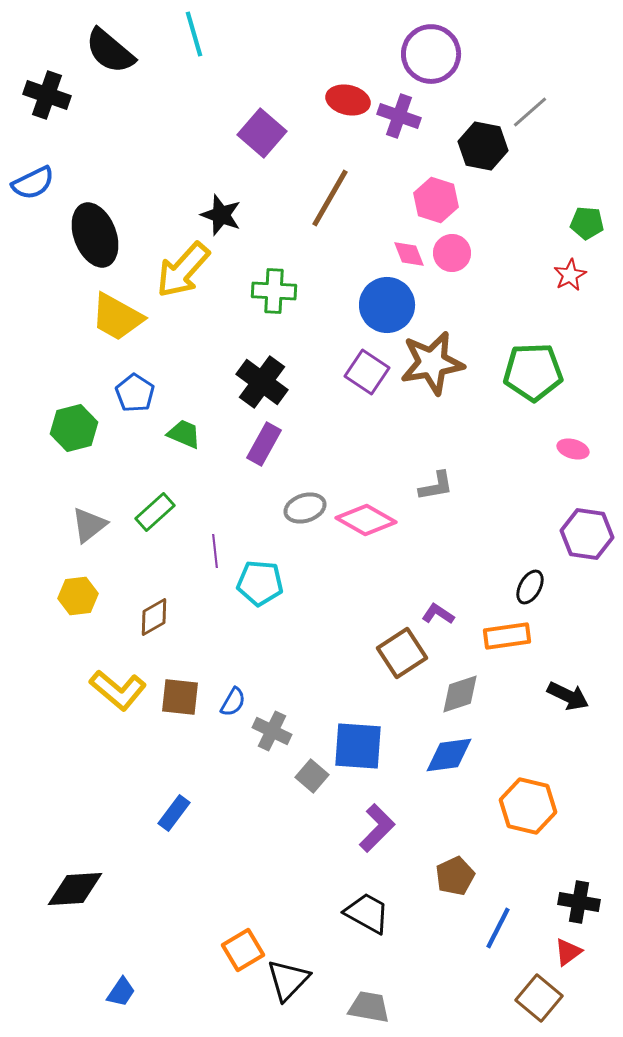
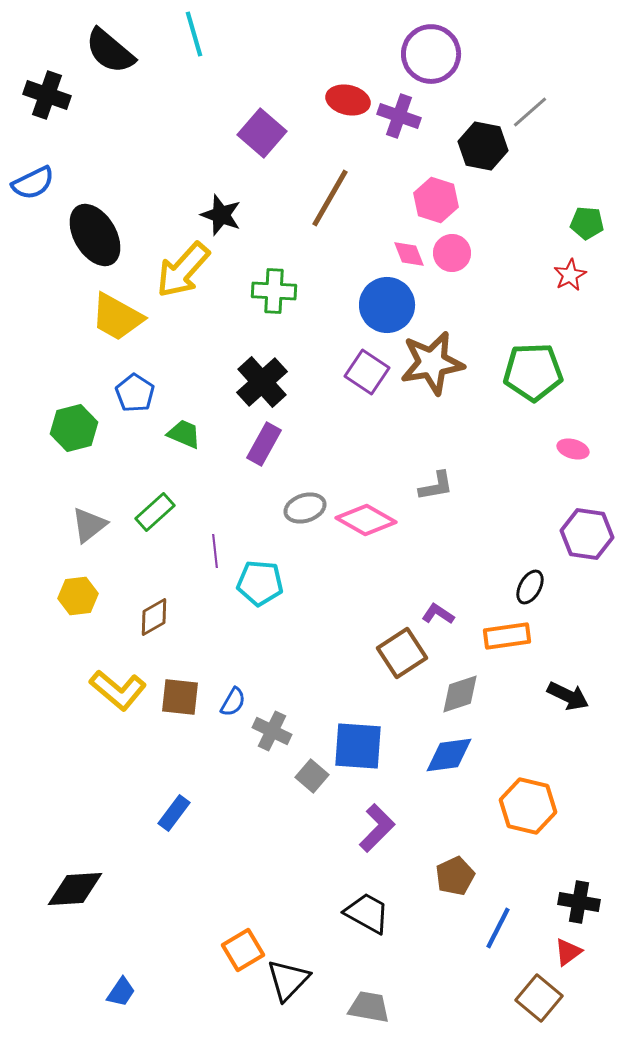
black ellipse at (95, 235): rotated 10 degrees counterclockwise
black cross at (262, 382): rotated 12 degrees clockwise
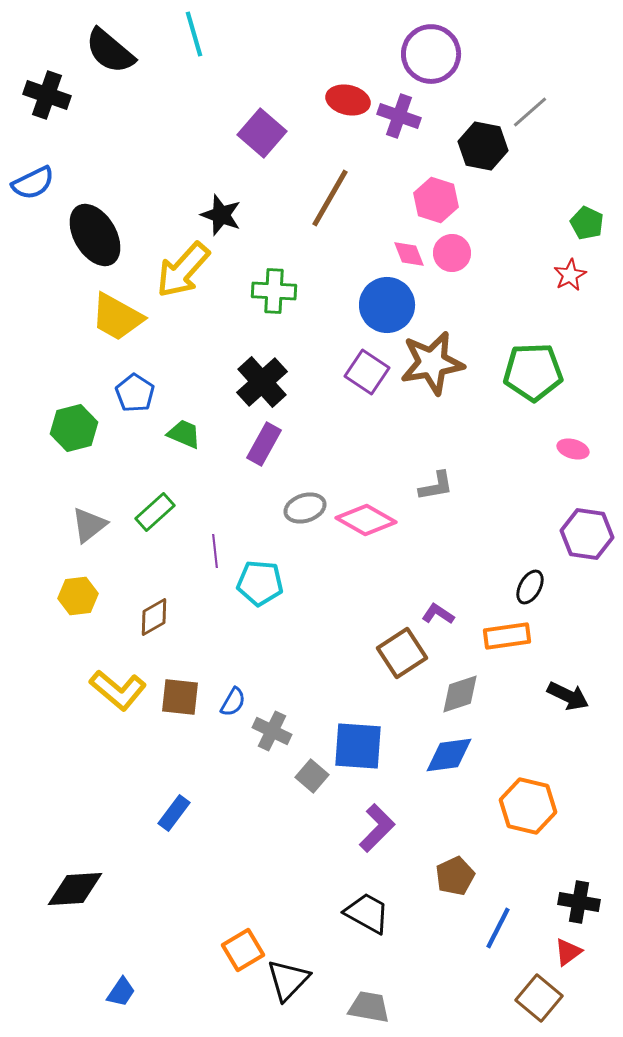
green pentagon at (587, 223): rotated 20 degrees clockwise
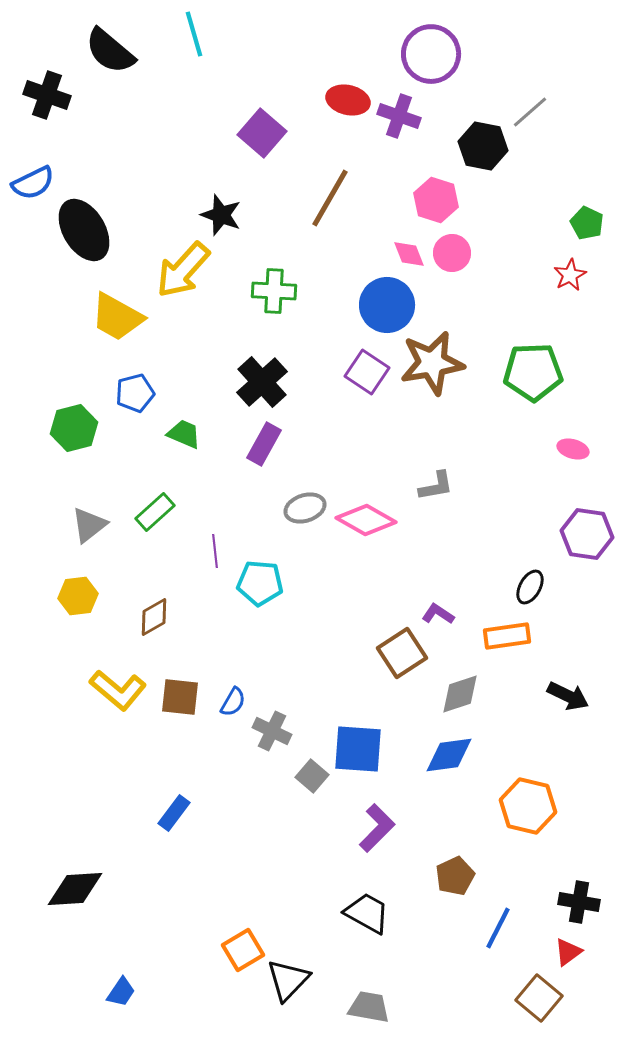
black ellipse at (95, 235): moved 11 px left, 5 px up
blue pentagon at (135, 393): rotated 24 degrees clockwise
blue square at (358, 746): moved 3 px down
